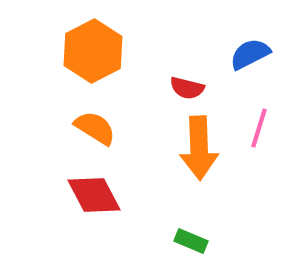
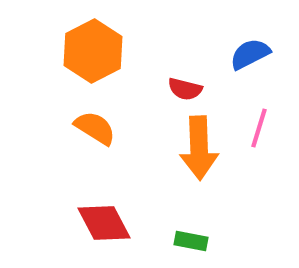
red semicircle: moved 2 px left, 1 px down
red diamond: moved 10 px right, 28 px down
green rectangle: rotated 12 degrees counterclockwise
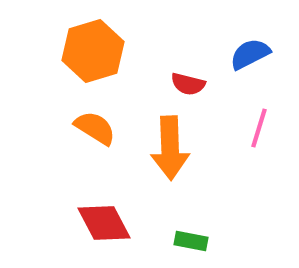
orange hexagon: rotated 10 degrees clockwise
red semicircle: moved 3 px right, 5 px up
orange arrow: moved 29 px left
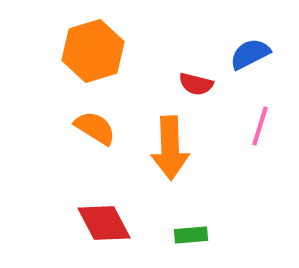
red semicircle: moved 8 px right
pink line: moved 1 px right, 2 px up
green rectangle: moved 6 px up; rotated 16 degrees counterclockwise
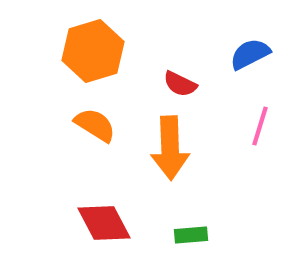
red semicircle: moved 16 px left; rotated 12 degrees clockwise
orange semicircle: moved 3 px up
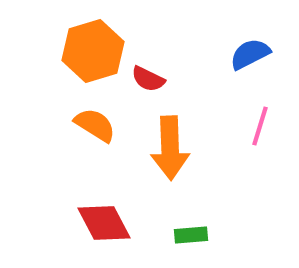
red semicircle: moved 32 px left, 5 px up
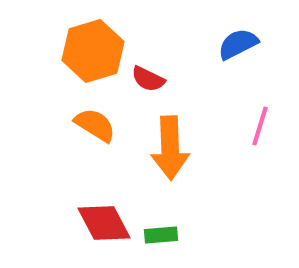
blue semicircle: moved 12 px left, 10 px up
green rectangle: moved 30 px left
